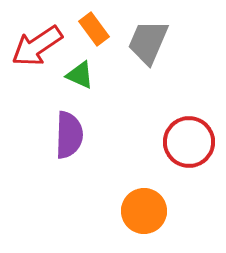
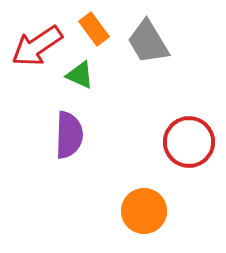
gray trapezoid: rotated 54 degrees counterclockwise
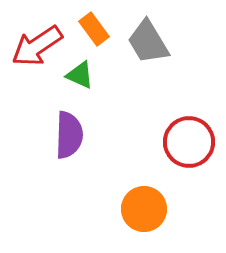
orange circle: moved 2 px up
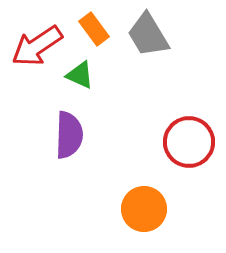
gray trapezoid: moved 7 px up
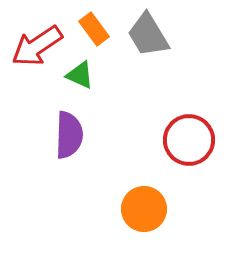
red circle: moved 2 px up
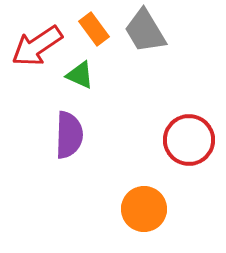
gray trapezoid: moved 3 px left, 4 px up
